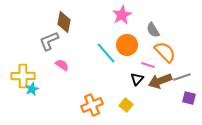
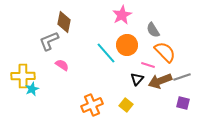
purple square: moved 6 px left, 5 px down
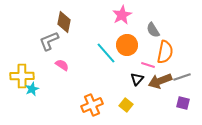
orange semicircle: rotated 55 degrees clockwise
yellow cross: moved 1 px left
